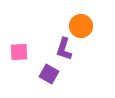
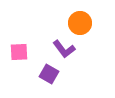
orange circle: moved 1 px left, 3 px up
purple L-shape: rotated 55 degrees counterclockwise
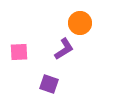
purple L-shape: rotated 85 degrees counterclockwise
purple square: moved 10 px down; rotated 12 degrees counterclockwise
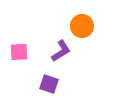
orange circle: moved 2 px right, 3 px down
purple L-shape: moved 3 px left, 2 px down
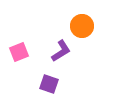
pink square: rotated 18 degrees counterclockwise
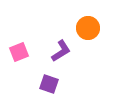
orange circle: moved 6 px right, 2 px down
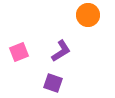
orange circle: moved 13 px up
purple square: moved 4 px right, 1 px up
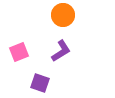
orange circle: moved 25 px left
purple square: moved 13 px left
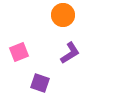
purple L-shape: moved 9 px right, 2 px down
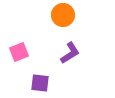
purple square: rotated 12 degrees counterclockwise
